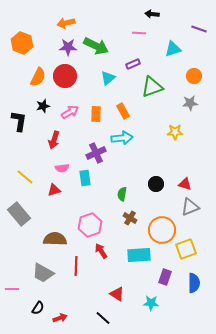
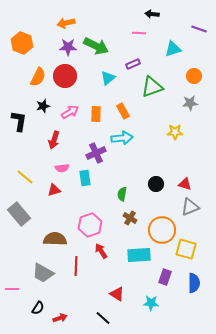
yellow square at (186, 249): rotated 35 degrees clockwise
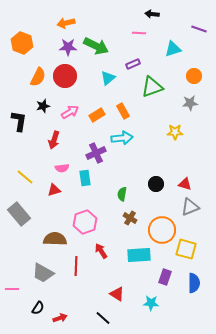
orange rectangle at (96, 114): moved 1 px right, 1 px down; rotated 56 degrees clockwise
pink hexagon at (90, 225): moved 5 px left, 3 px up
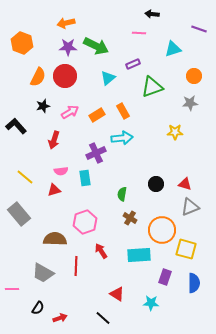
black L-shape at (19, 121): moved 3 px left, 5 px down; rotated 50 degrees counterclockwise
pink semicircle at (62, 168): moved 1 px left, 3 px down
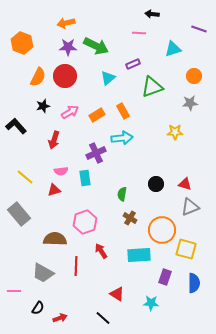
pink line at (12, 289): moved 2 px right, 2 px down
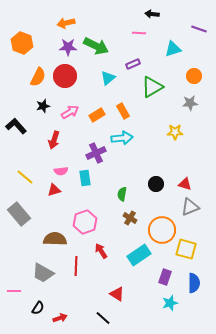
green triangle at (152, 87): rotated 10 degrees counterclockwise
cyan rectangle at (139, 255): rotated 30 degrees counterclockwise
cyan star at (151, 303): moved 19 px right; rotated 21 degrees counterclockwise
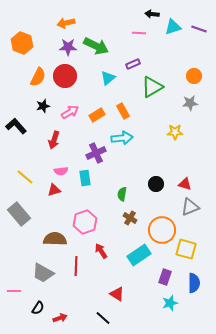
cyan triangle at (173, 49): moved 22 px up
